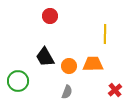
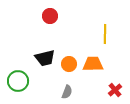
black trapezoid: moved 1 px down; rotated 75 degrees counterclockwise
orange circle: moved 2 px up
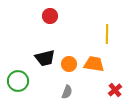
yellow line: moved 2 px right
orange trapezoid: moved 1 px right; rotated 10 degrees clockwise
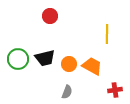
orange trapezoid: moved 2 px left, 2 px down; rotated 20 degrees clockwise
green circle: moved 22 px up
red cross: rotated 32 degrees clockwise
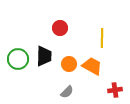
red circle: moved 10 px right, 12 px down
yellow line: moved 5 px left, 4 px down
black trapezoid: moved 1 px left, 2 px up; rotated 75 degrees counterclockwise
gray semicircle: rotated 24 degrees clockwise
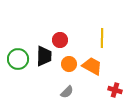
red circle: moved 12 px down
red cross: rotated 24 degrees clockwise
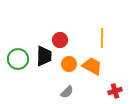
red cross: moved 1 px down; rotated 32 degrees counterclockwise
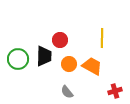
gray semicircle: rotated 96 degrees clockwise
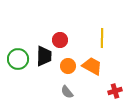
orange circle: moved 1 px left, 2 px down
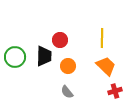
green circle: moved 3 px left, 2 px up
orange trapezoid: moved 14 px right; rotated 15 degrees clockwise
